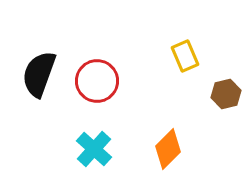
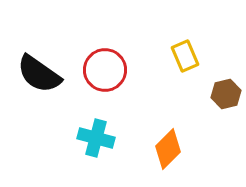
black semicircle: rotated 75 degrees counterclockwise
red circle: moved 8 px right, 11 px up
cyan cross: moved 2 px right, 11 px up; rotated 27 degrees counterclockwise
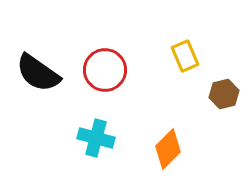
black semicircle: moved 1 px left, 1 px up
brown hexagon: moved 2 px left
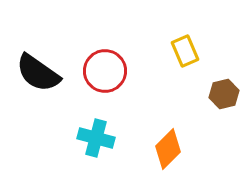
yellow rectangle: moved 5 px up
red circle: moved 1 px down
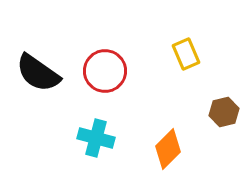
yellow rectangle: moved 1 px right, 3 px down
brown hexagon: moved 18 px down
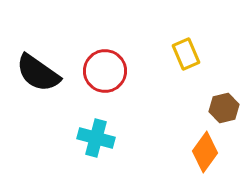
brown hexagon: moved 4 px up
orange diamond: moved 37 px right, 3 px down; rotated 9 degrees counterclockwise
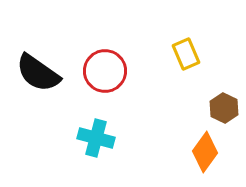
brown hexagon: rotated 20 degrees counterclockwise
